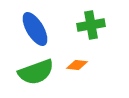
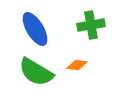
green semicircle: rotated 51 degrees clockwise
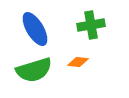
orange diamond: moved 1 px right, 3 px up
green semicircle: moved 2 px left, 2 px up; rotated 48 degrees counterclockwise
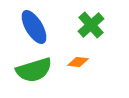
green cross: rotated 32 degrees counterclockwise
blue ellipse: moved 1 px left, 2 px up
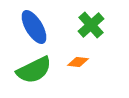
green semicircle: rotated 9 degrees counterclockwise
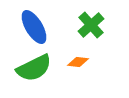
green semicircle: moved 2 px up
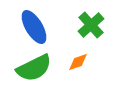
orange diamond: rotated 25 degrees counterclockwise
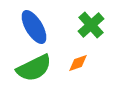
orange diamond: moved 1 px down
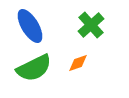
blue ellipse: moved 4 px left, 1 px up
